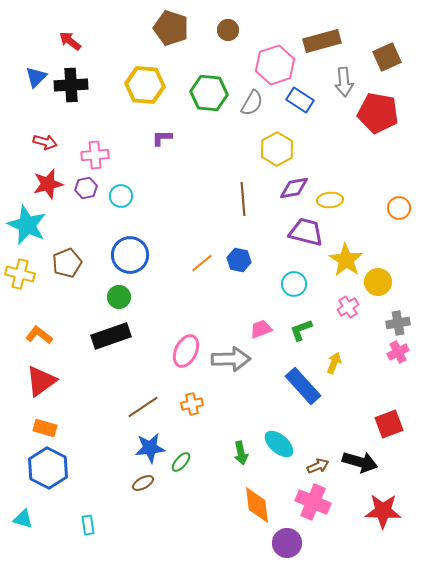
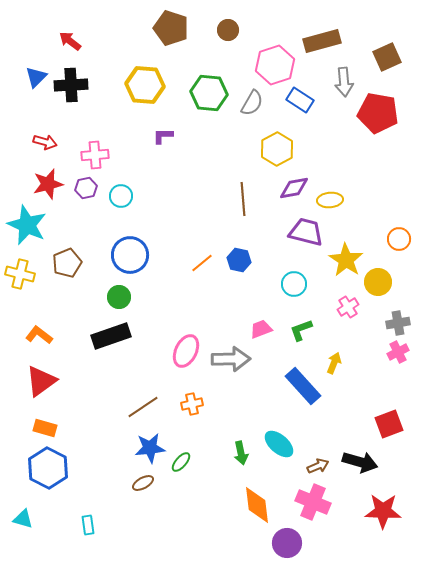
purple L-shape at (162, 138): moved 1 px right, 2 px up
orange circle at (399, 208): moved 31 px down
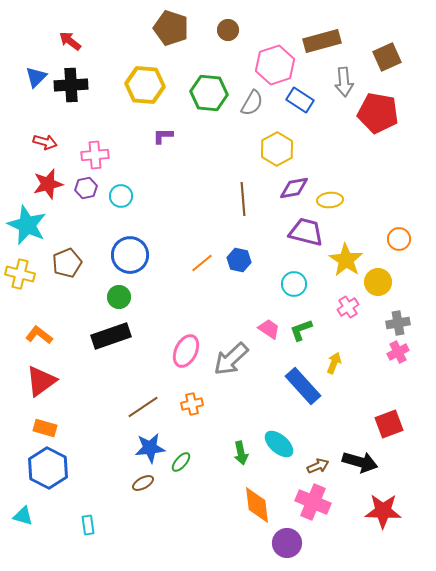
pink trapezoid at (261, 329): moved 8 px right; rotated 55 degrees clockwise
gray arrow at (231, 359): rotated 138 degrees clockwise
cyan triangle at (23, 519): moved 3 px up
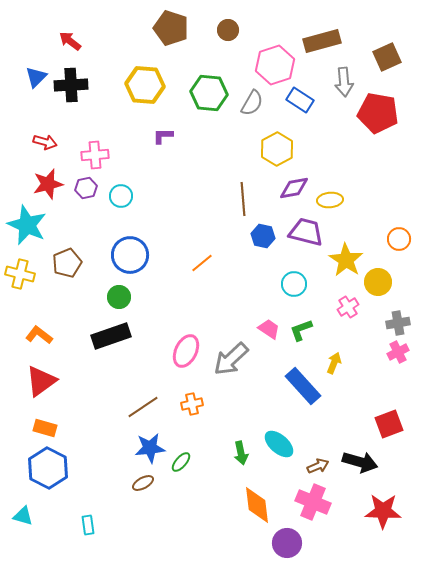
blue hexagon at (239, 260): moved 24 px right, 24 px up
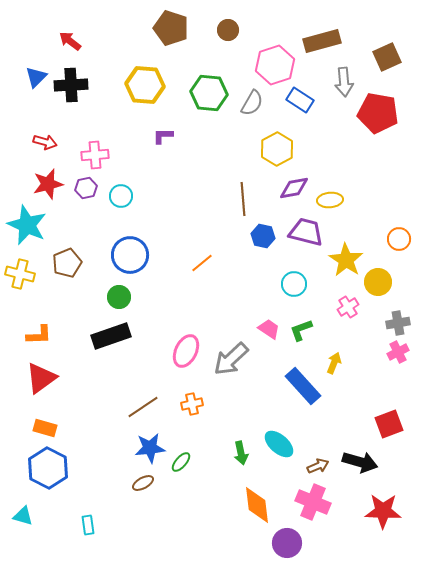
orange L-shape at (39, 335): rotated 140 degrees clockwise
red triangle at (41, 381): moved 3 px up
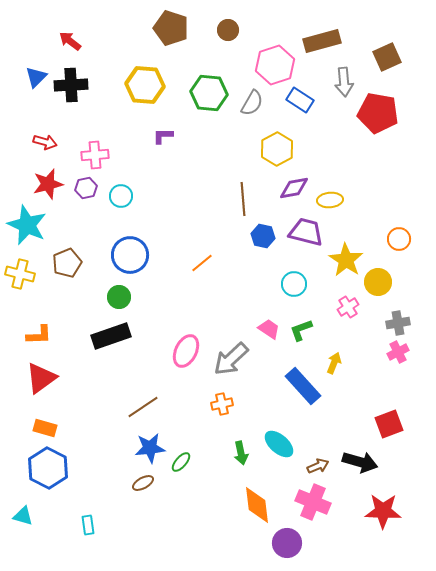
orange cross at (192, 404): moved 30 px right
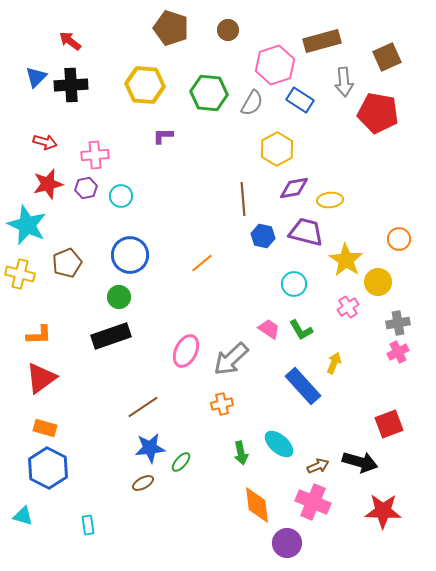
green L-shape at (301, 330): rotated 100 degrees counterclockwise
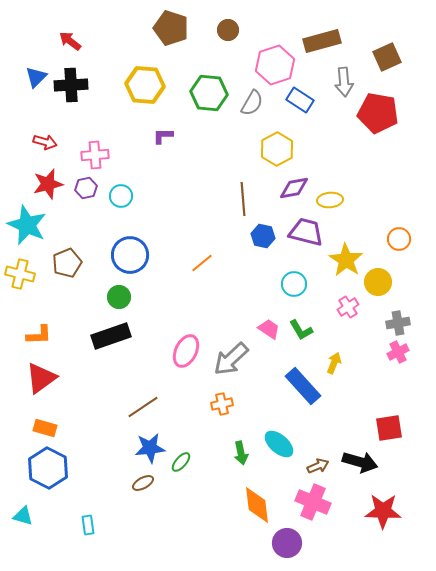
red square at (389, 424): moved 4 px down; rotated 12 degrees clockwise
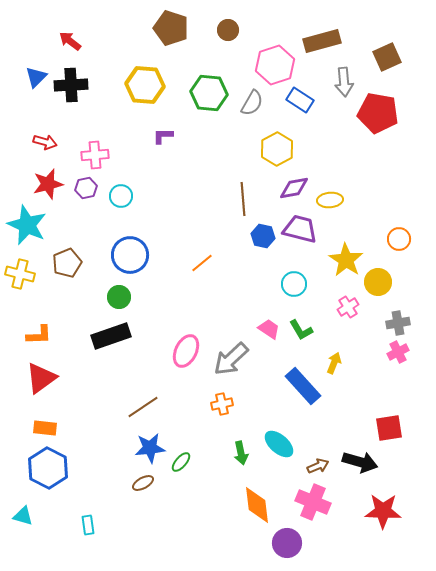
purple trapezoid at (306, 232): moved 6 px left, 3 px up
orange rectangle at (45, 428): rotated 10 degrees counterclockwise
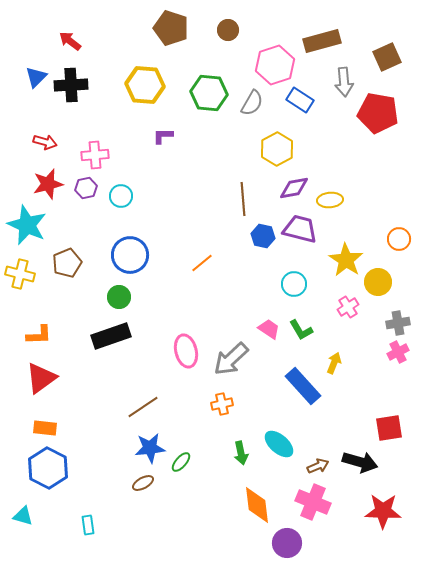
pink ellipse at (186, 351): rotated 40 degrees counterclockwise
